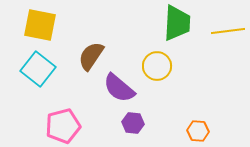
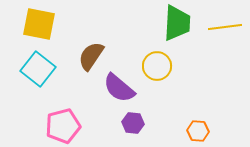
yellow square: moved 1 px left, 1 px up
yellow line: moved 3 px left, 4 px up
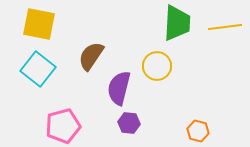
purple semicircle: rotated 64 degrees clockwise
purple hexagon: moved 4 px left
orange hexagon: rotated 10 degrees clockwise
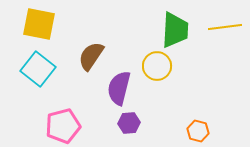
green trapezoid: moved 2 px left, 7 px down
purple hexagon: rotated 10 degrees counterclockwise
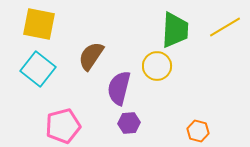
yellow line: rotated 24 degrees counterclockwise
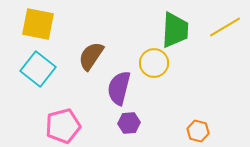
yellow square: moved 1 px left
yellow circle: moved 3 px left, 3 px up
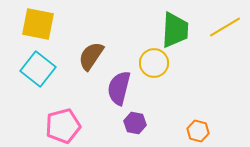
purple hexagon: moved 6 px right; rotated 15 degrees clockwise
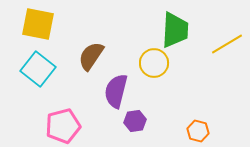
yellow line: moved 2 px right, 17 px down
purple semicircle: moved 3 px left, 3 px down
purple hexagon: moved 2 px up; rotated 20 degrees counterclockwise
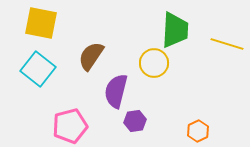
yellow square: moved 3 px right, 1 px up
yellow line: rotated 48 degrees clockwise
pink pentagon: moved 7 px right
orange hexagon: rotated 20 degrees clockwise
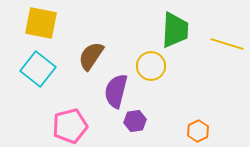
yellow circle: moved 3 px left, 3 px down
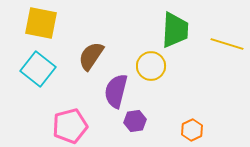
orange hexagon: moved 6 px left, 1 px up
